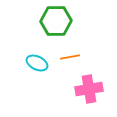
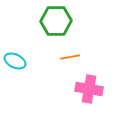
cyan ellipse: moved 22 px left, 2 px up
pink cross: rotated 20 degrees clockwise
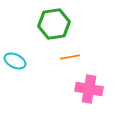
green hexagon: moved 2 px left, 3 px down; rotated 8 degrees counterclockwise
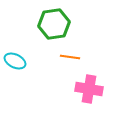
orange line: rotated 18 degrees clockwise
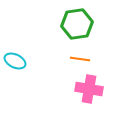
green hexagon: moved 23 px right
orange line: moved 10 px right, 2 px down
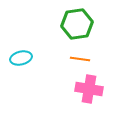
cyan ellipse: moved 6 px right, 3 px up; rotated 40 degrees counterclockwise
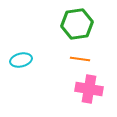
cyan ellipse: moved 2 px down
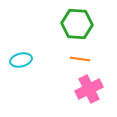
green hexagon: rotated 12 degrees clockwise
pink cross: rotated 36 degrees counterclockwise
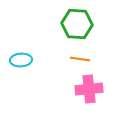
cyan ellipse: rotated 10 degrees clockwise
pink cross: rotated 20 degrees clockwise
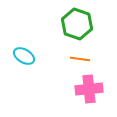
green hexagon: rotated 16 degrees clockwise
cyan ellipse: moved 3 px right, 4 px up; rotated 35 degrees clockwise
